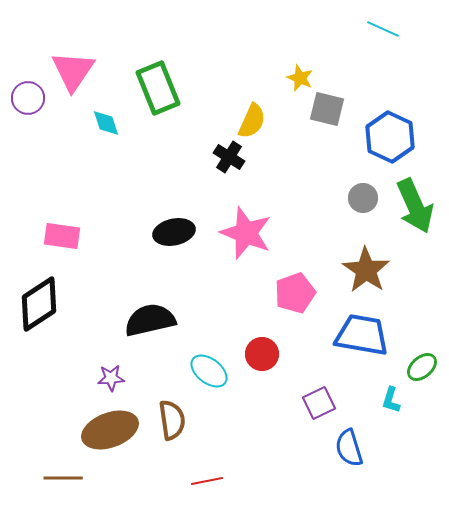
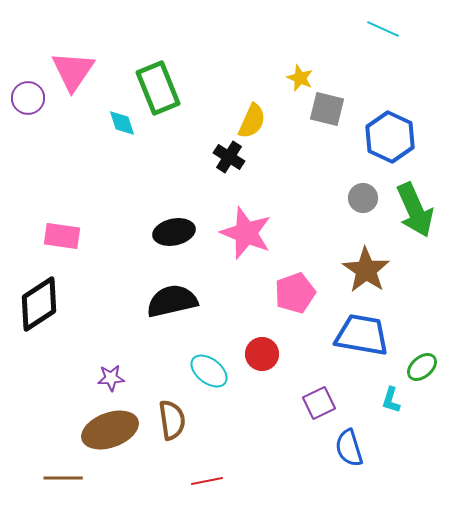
cyan diamond: moved 16 px right
green arrow: moved 4 px down
black semicircle: moved 22 px right, 19 px up
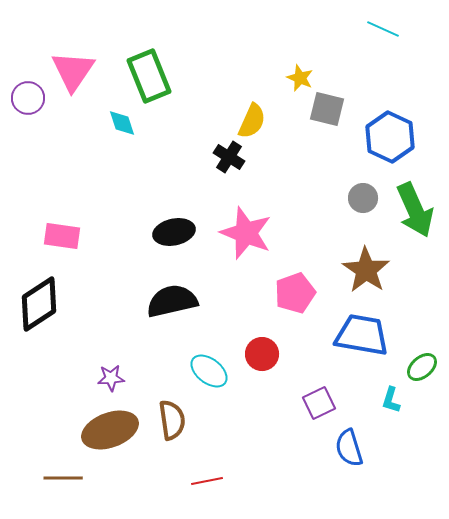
green rectangle: moved 9 px left, 12 px up
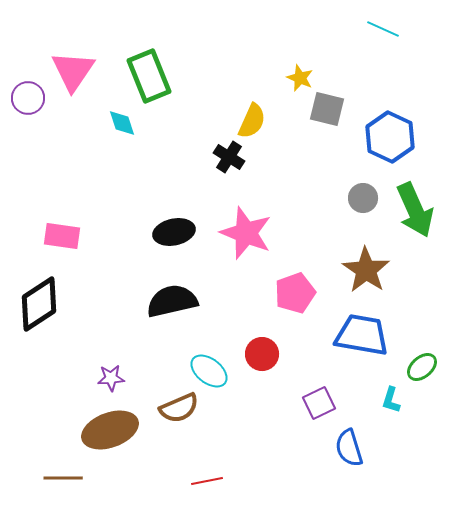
brown semicircle: moved 7 px right, 12 px up; rotated 75 degrees clockwise
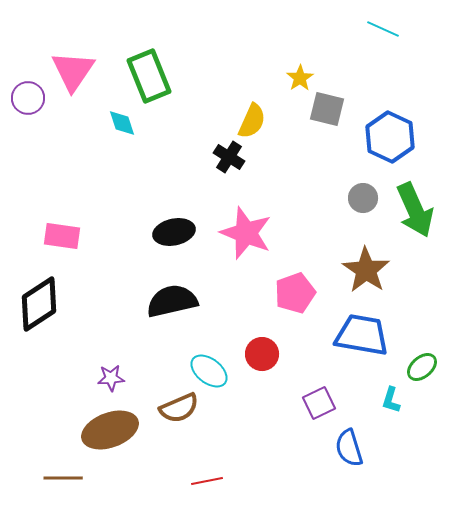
yellow star: rotated 16 degrees clockwise
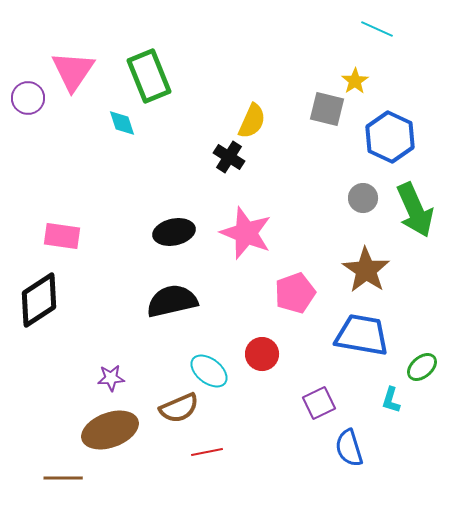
cyan line: moved 6 px left
yellow star: moved 55 px right, 3 px down
black diamond: moved 4 px up
red line: moved 29 px up
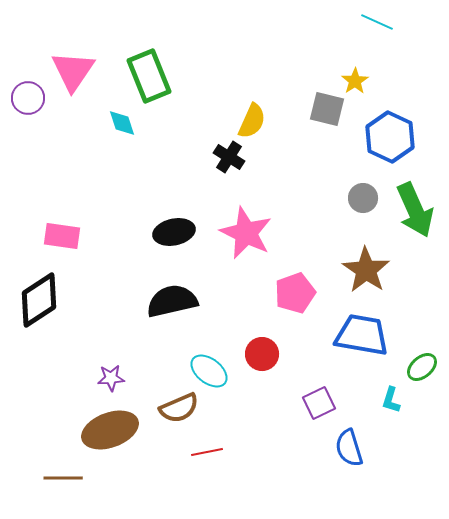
cyan line: moved 7 px up
pink star: rotated 4 degrees clockwise
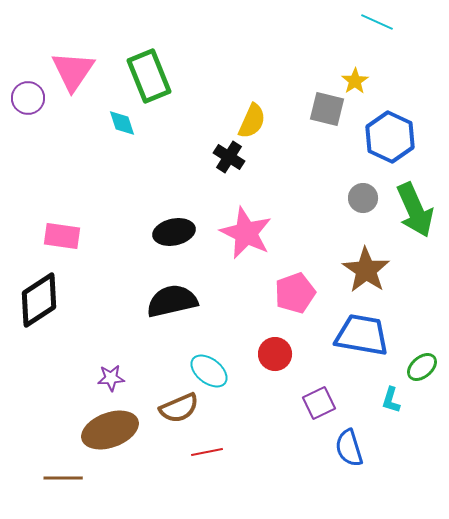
red circle: moved 13 px right
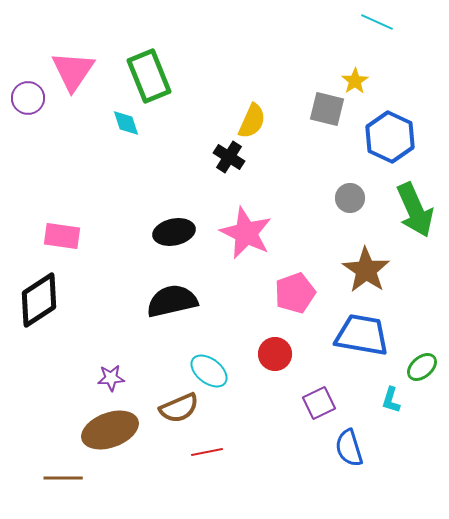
cyan diamond: moved 4 px right
gray circle: moved 13 px left
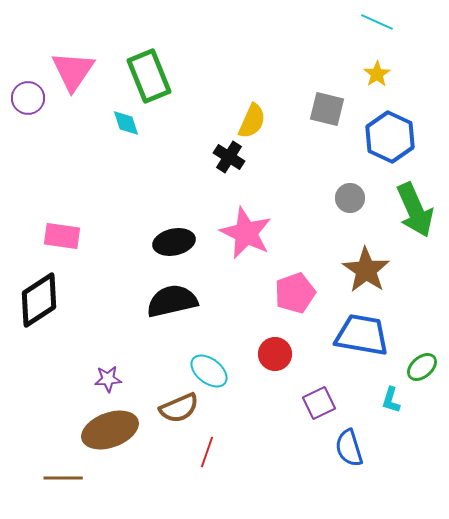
yellow star: moved 22 px right, 7 px up
black ellipse: moved 10 px down
purple star: moved 3 px left, 1 px down
red line: rotated 60 degrees counterclockwise
